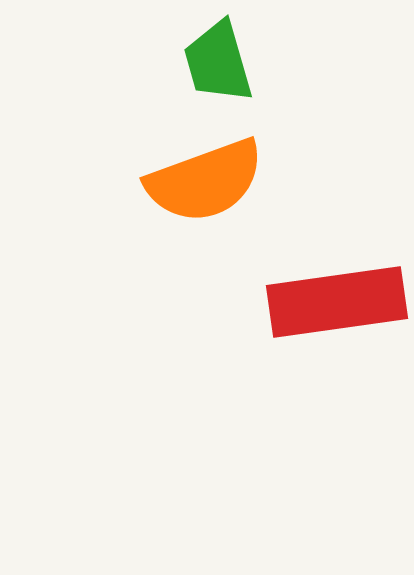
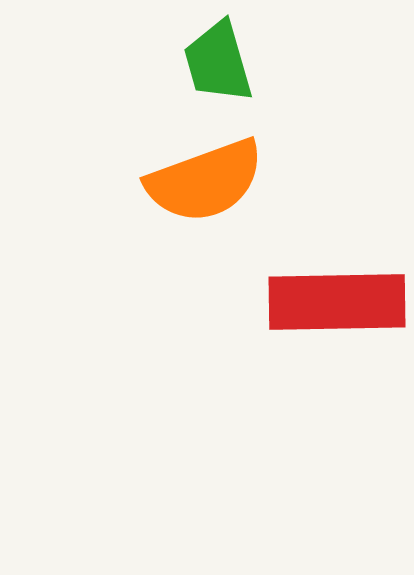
red rectangle: rotated 7 degrees clockwise
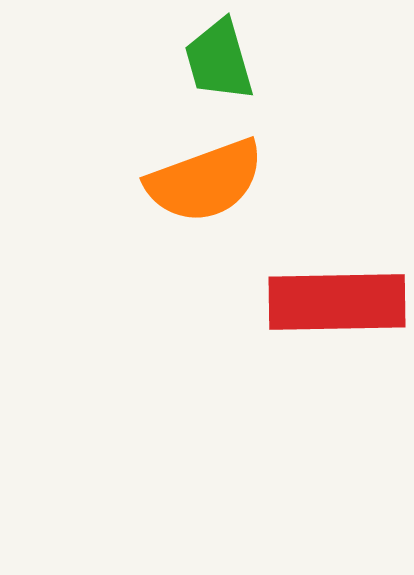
green trapezoid: moved 1 px right, 2 px up
